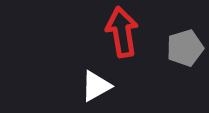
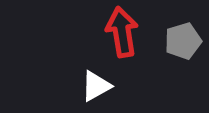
gray pentagon: moved 2 px left, 7 px up
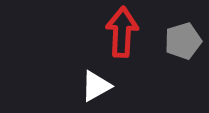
red arrow: rotated 12 degrees clockwise
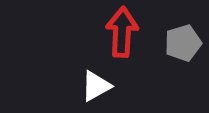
gray pentagon: moved 2 px down
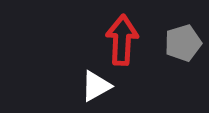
red arrow: moved 8 px down
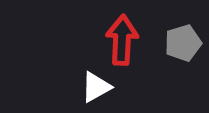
white triangle: moved 1 px down
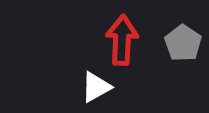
gray pentagon: rotated 21 degrees counterclockwise
